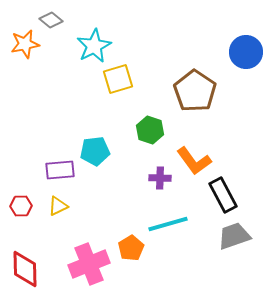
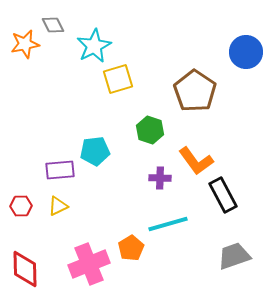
gray diamond: moved 2 px right, 5 px down; rotated 25 degrees clockwise
orange L-shape: moved 2 px right
gray trapezoid: moved 20 px down
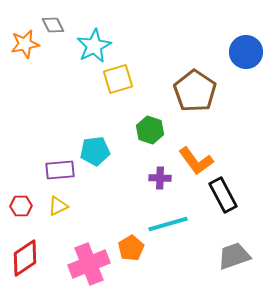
red diamond: moved 11 px up; rotated 57 degrees clockwise
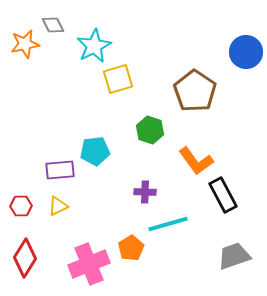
purple cross: moved 15 px left, 14 px down
red diamond: rotated 24 degrees counterclockwise
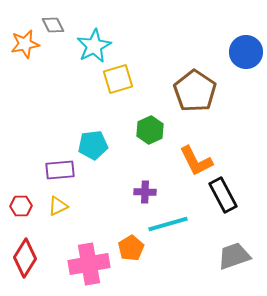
green hexagon: rotated 16 degrees clockwise
cyan pentagon: moved 2 px left, 6 px up
orange L-shape: rotated 9 degrees clockwise
pink cross: rotated 12 degrees clockwise
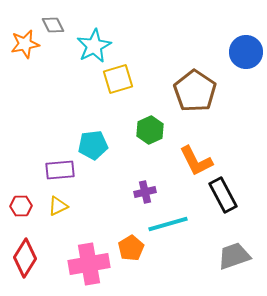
purple cross: rotated 15 degrees counterclockwise
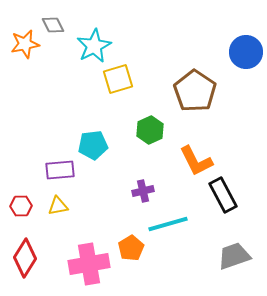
purple cross: moved 2 px left, 1 px up
yellow triangle: rotated 15 degrees clockwise
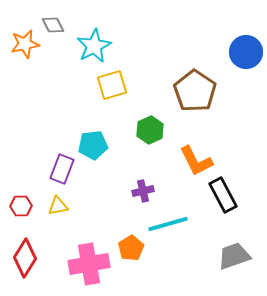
yellow square: moved 6 px left, 6 px down
purple rectangle: moved 2 px right, 1 px up; rotated 64 degrees counterclockwise
